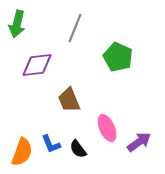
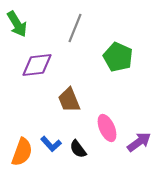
green arrow: rotated 44 degrees counterclockwise
blue L-shape: rotated 20 degrees counterclockwise
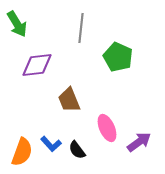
gray line: moved 6 px right; rotated 16 degrees counterclockwise
black semicircle: moved 1 px left, 1 px down
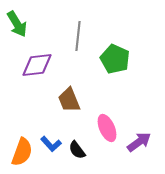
gray line: moved 3 px left, 8 px down
green pentagon: moved 3 px left, 2 px down
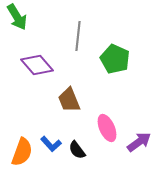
green arrow: moved 7 px up
purple diamond: rotated 56 degrees clockwise
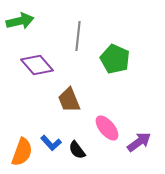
green arrow: moved 3 px right, 4 px down; rotated 72 degrees counterclockwise
pink ellipse: rotated 16 degrees counterclockwise
blue L-shape: moved 1 px up
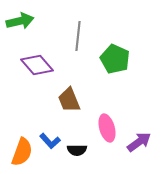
pink ellipse: rotated 24 degrees clockwise
blue L-shape: moved 1 px left, 2 px up
black semicircle: rotated 54 degrees counterclockwise
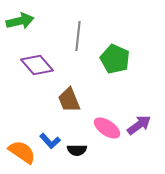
pink ellipse: rotated 40 degrees counterclockwise
purple arrow: moved 17 px up
orange semicircle: rotated 76 degrees counterclockwise
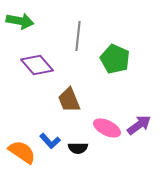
green arrow: rotated 24 degrees clockwise
pink ellipse: rotated 8 degrees counterclockwise
black semicircle: moved 1 px right, 2 px up
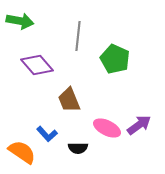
blue L-shape: moved 3 px left, 7 px up
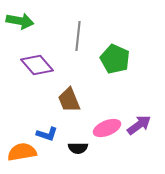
pink ellipse: rotated 48 degrees counterclockwise
blue L-shape: rotated 30 degrees counterclockwise
orange semicircle: rotated 44 degrees counterclockwise
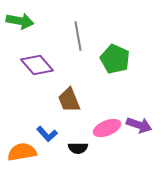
gray line: rotated 16 degrees counterclockwise
purple arrow: rotated 55 degrees clockwise
blue L-shape: rotated 30 degrees clockwise
